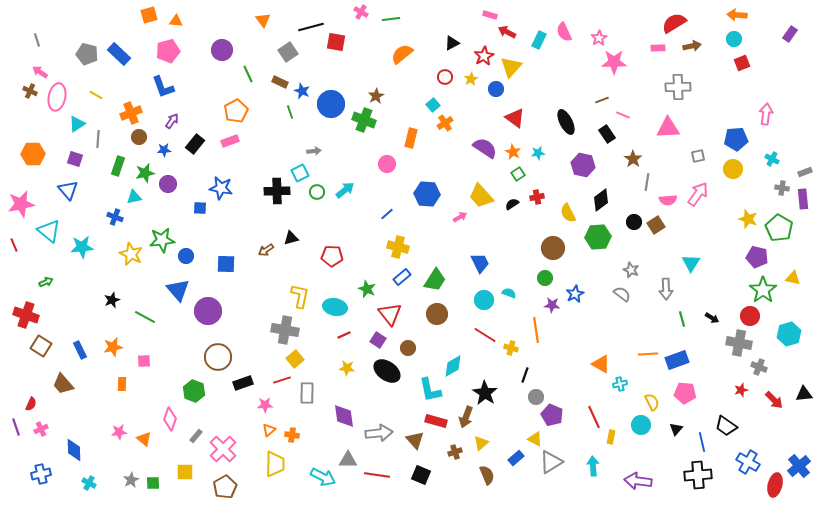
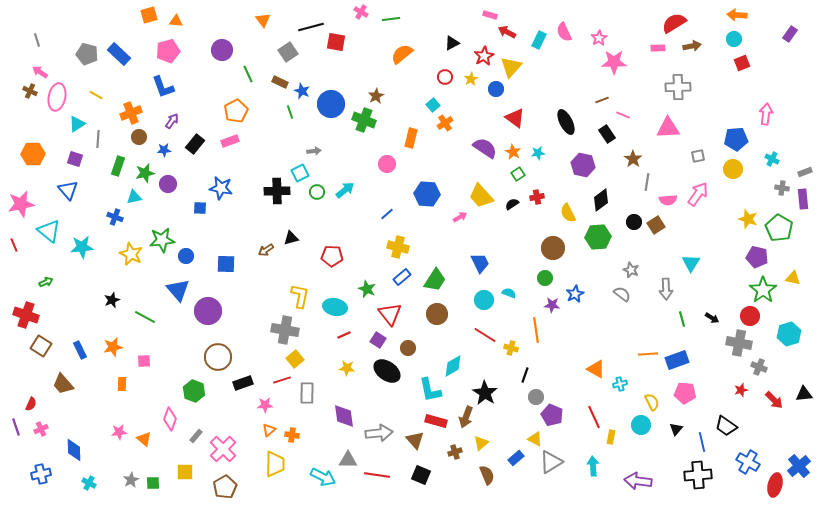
orange triangle at (601, 364): moved 5 px left, 5 px down
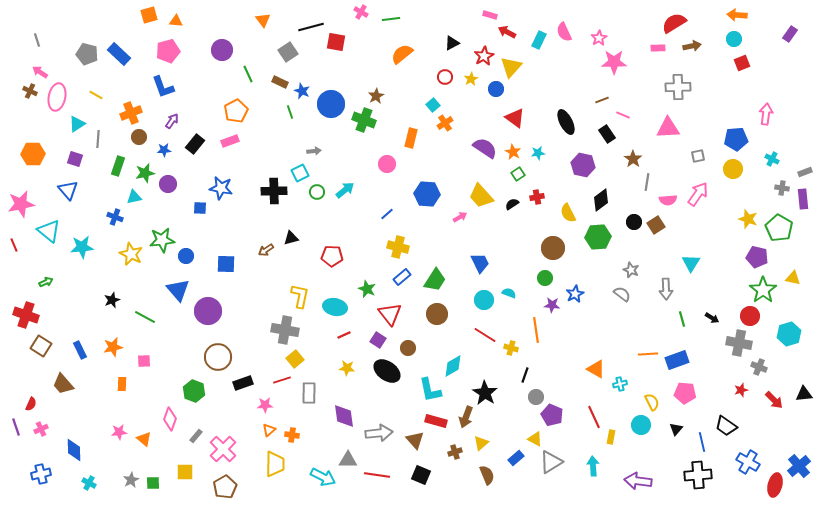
black cross at (277, 191): moved 3 px left
gray rectangle at (307, 393): moved 2 px right
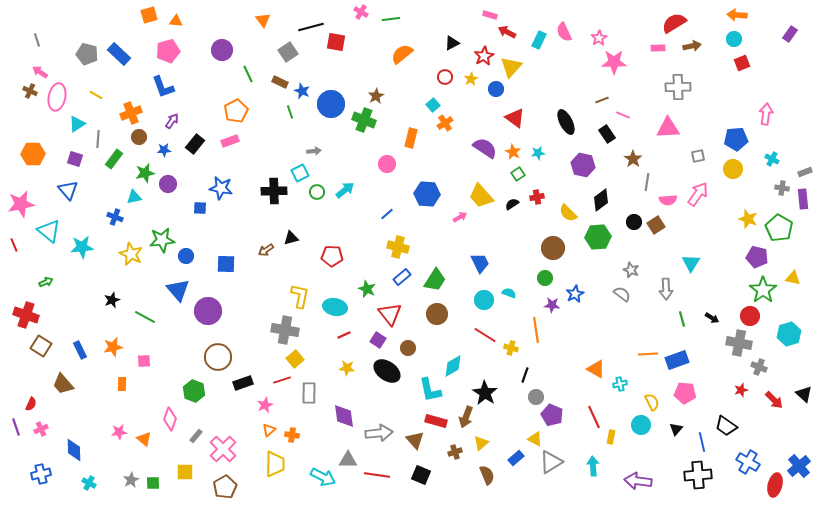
green rectangle at (118, 166): moved 4 px left, 7 px up; rotated 18 degrees clockwise
yellow semicircle at (568, 213): rotated 18 degrees counterclockwise
black triangle at (804, 394): rotated 48 degrees clockwise
pink star at (265, 405): rotated 21 degrees counterclockwise
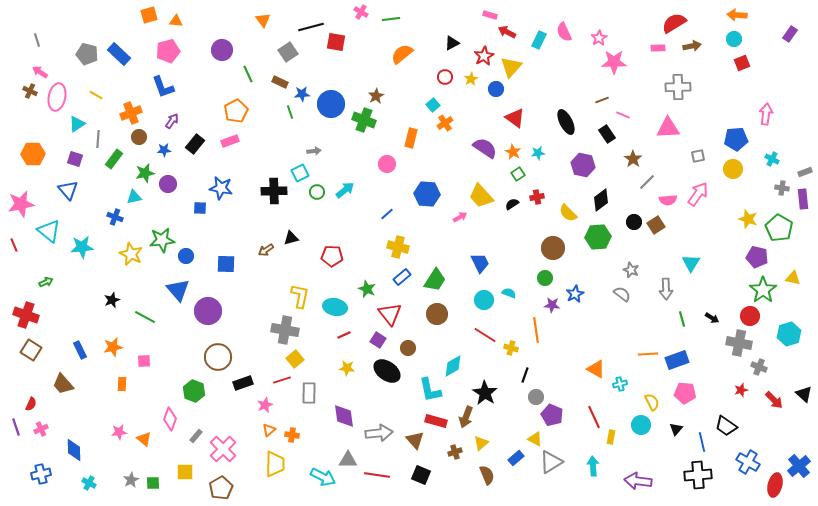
blue star at (302, 91): moved 3 px down; rotated 28 degrees counterclockwise
gray line at (647, 182): rotated 36 degrees clockwise
brown square at (41, 346): moved 10 px left, 4 px down
brown pentagon at (225, 487): moved 4 px left, 1 px down
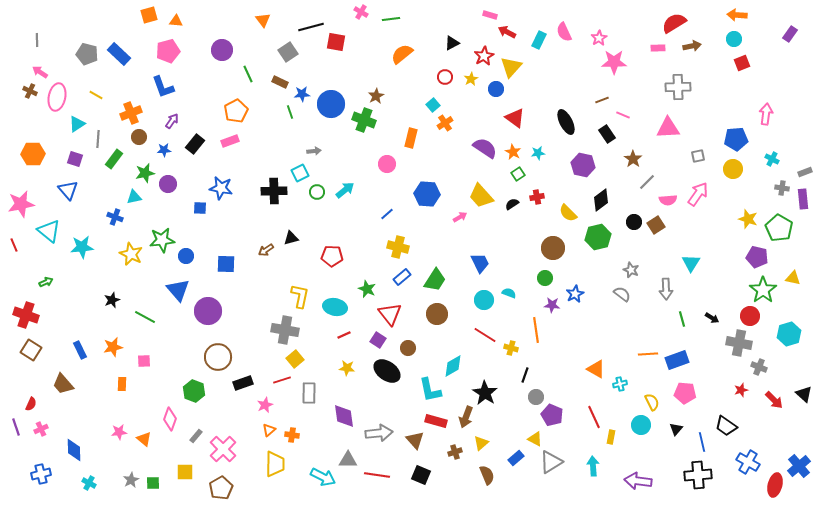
gray line at (37, 40): rotated 16 degrees clockwise
green hexagon at (598, 237): rotated 10 degrees counterclockwise
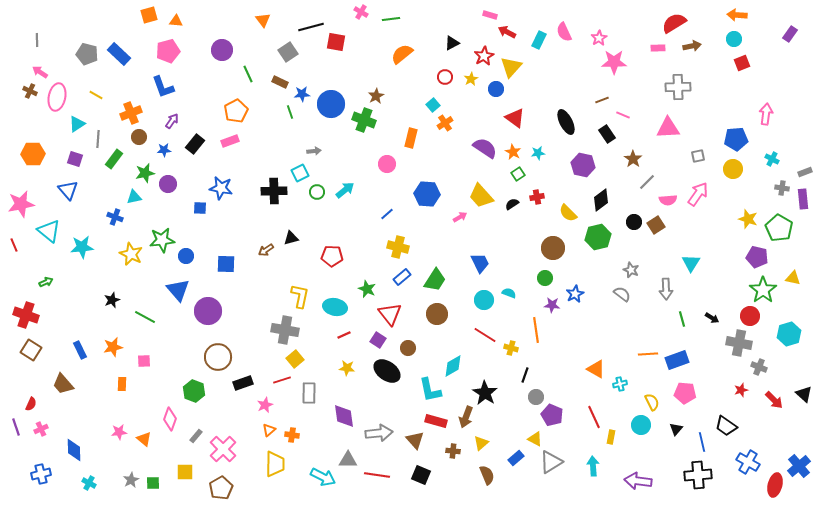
brown cross at (455, 452): moved 2 px left, 1 px up; rotated 24 degrees clockwise
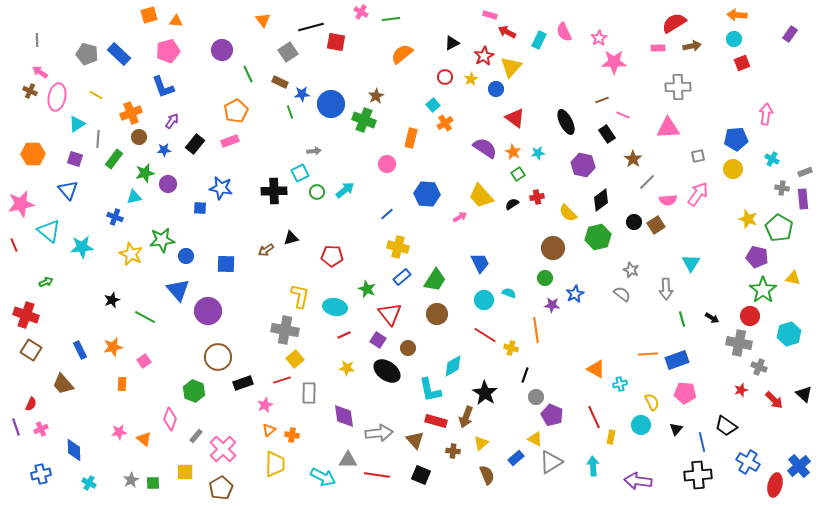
pink square at (144, 361): rotated 32 degrees counterclockwise
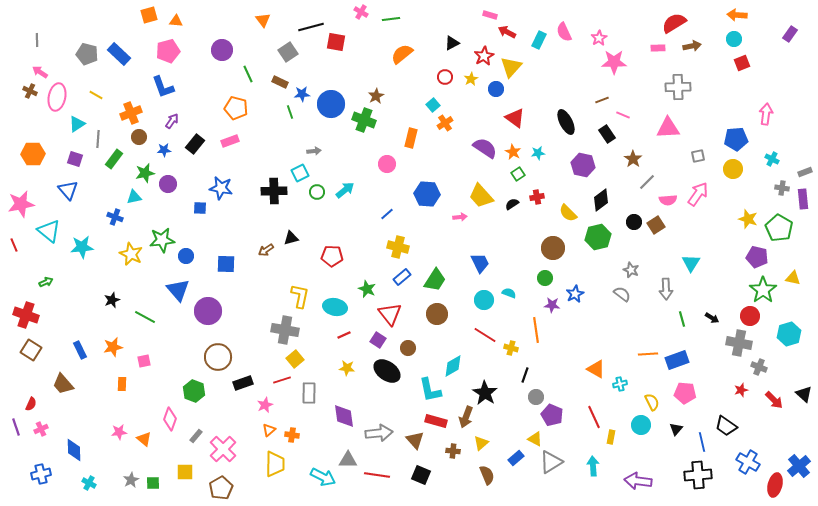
orange pentagon at (236, 111): moved 3 px up; rotated 30 degrees counterclockwise
pink arrow at (460, 217): rotated 24 degrees clockwise
pink square at (144, 361): rotated 24 degrees clockwise
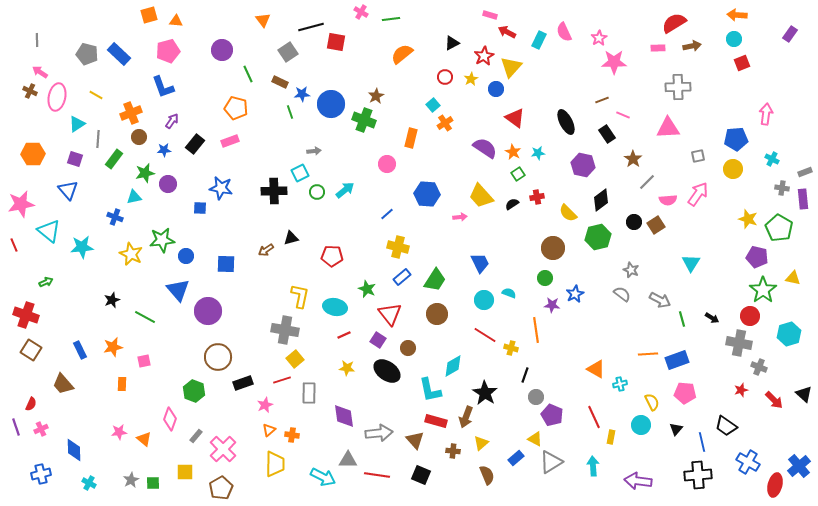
gray arrow at (666, 289): moved 6 px left, 11 px down; rotated 60 degrees counterclockwise
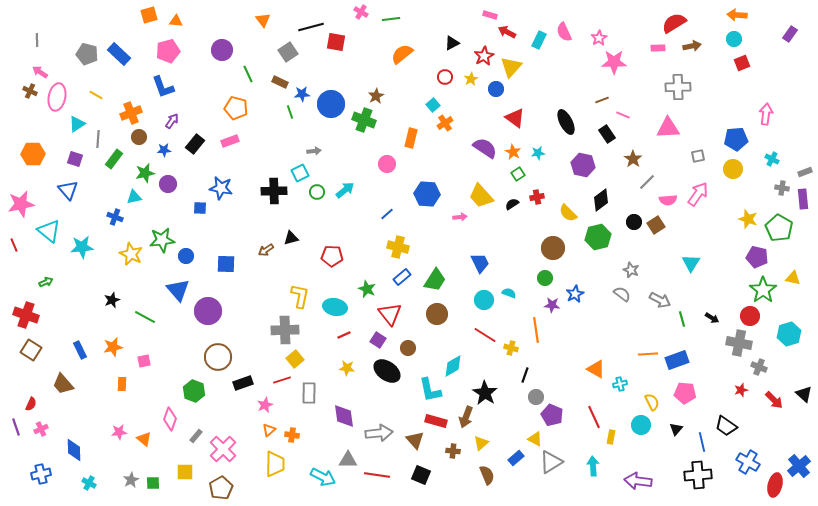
gray cross at (285, 330): rotated 12 degrees counterclockwise
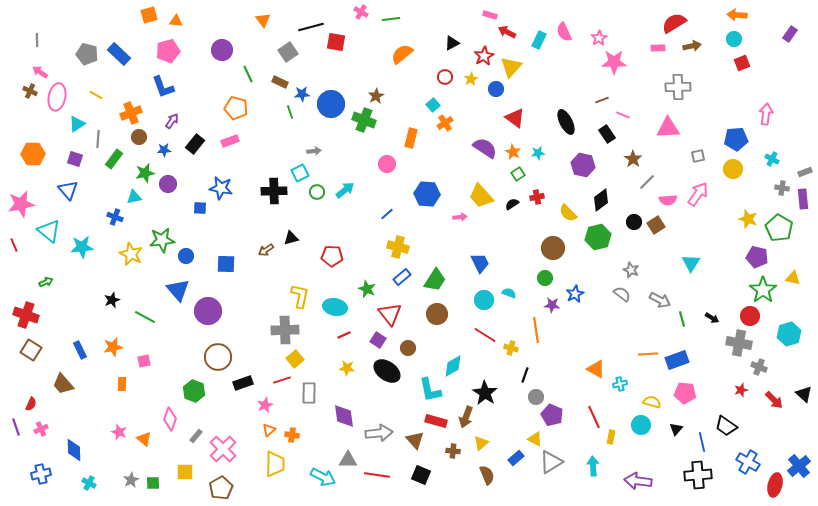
yellow semicircle at (652, 402): rotated 48 degrees counterclockwise
pink star at (119, 432): rotated 28 degrees clockwise
